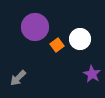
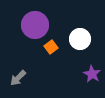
purple circle: moved 2 px up
orange square: moved 6 px left, 2 px down
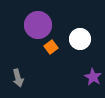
purple circle: moved 3 px right
purple star: moved 1 px right, 3 px down
gray arrow: rotated 60 degrees counterclockwise
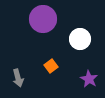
purple circle: moved 5 px right, 6 px up
orange square: moved 19 px down
purple star: moved 4 px left, 2 px down
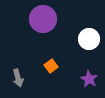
white circle: moved 9 px right
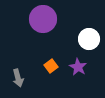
purple star: moved 11 px left, 12 px up
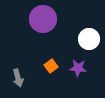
purple star: moved 1 px down; rotated 24 degrees counterclockwise
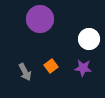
purple circle: moved 3 px left
purple star: moved 5 px right
gray arrow: moved 7 px right, 6 px up; rotated 12 degrees counterclockwise
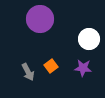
gray arrow: moved 3 px right
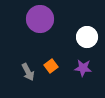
white circle: moved 2 px left, 2 px up
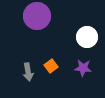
purple circle: moved 3 px left, 3 px up
gray arrow: rotated 18 degrees clockwise
